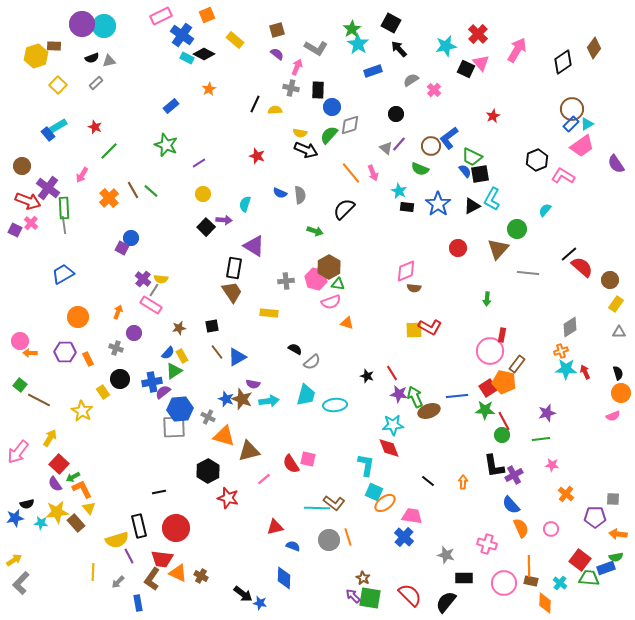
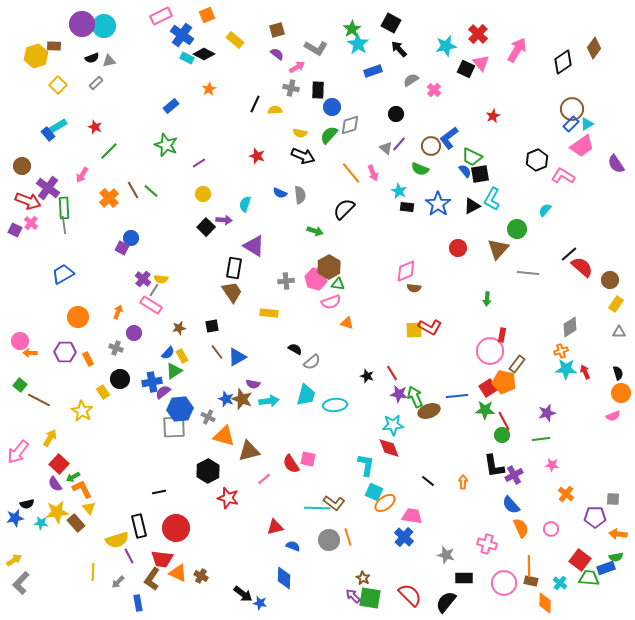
pink arrow at (297, 67): rotated 35 degrees clockwise
black arrow at (306, 150): moved 3 px left, 6 px down
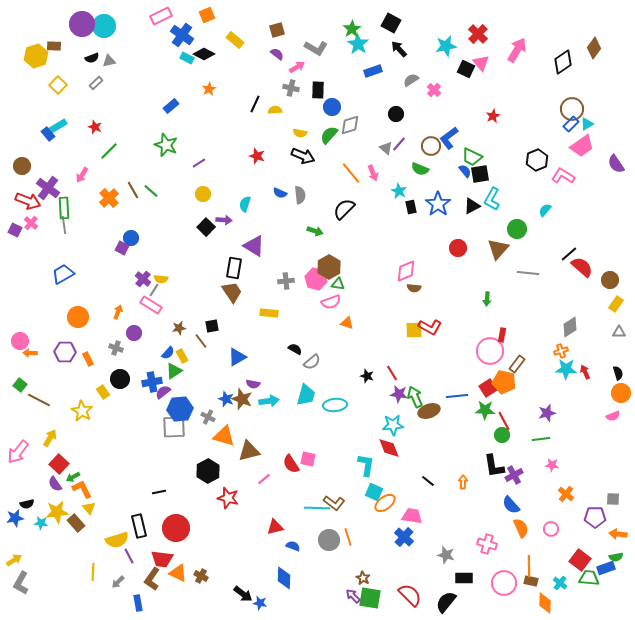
black rectangle at (407, 207): moved 4 px right; rotated 72 degrees clockwise
brown line at (217, 352): moved 16 px left, 11 px up
gray L-shape at (21, 583): rotated 15 degrees counterclockwise
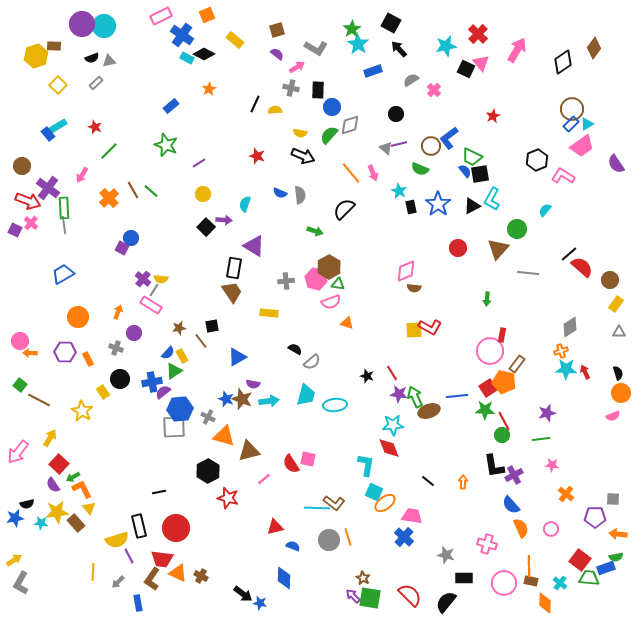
purple line at (399, 144): rotated 35 degrees clockwise
purple semicircle at (55, 484): moved 2 px left, 1 px down
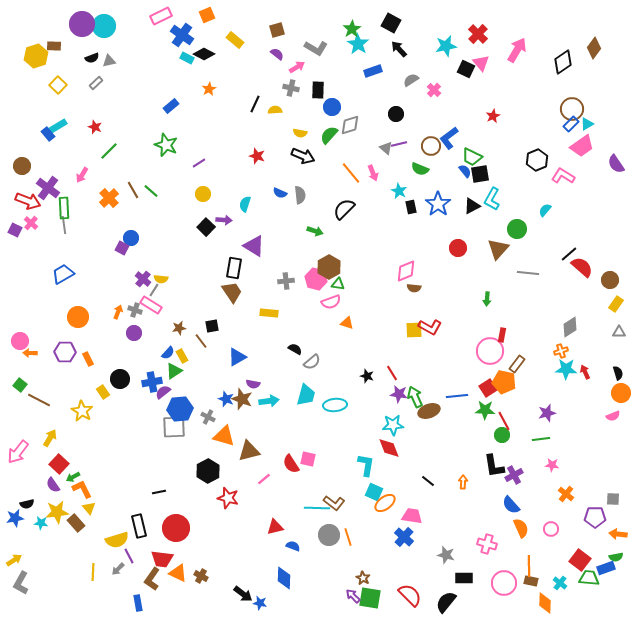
gray cross at (116, 348): moved 19 px right, 38 px up
gray circle at (329, 540): moved 5 px up
gray arrow at (118, 582): moved 13 px up
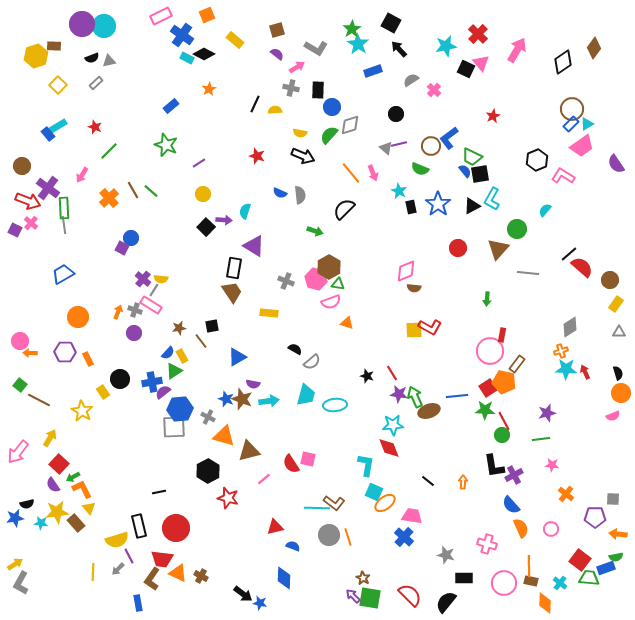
cyan semicircle at (245, 204): moved 7 px down
gray cross at (286, 281): rotated 28 degrees clockwise
yellow arrow at (14, 560): moved 1 px right, 4 px down
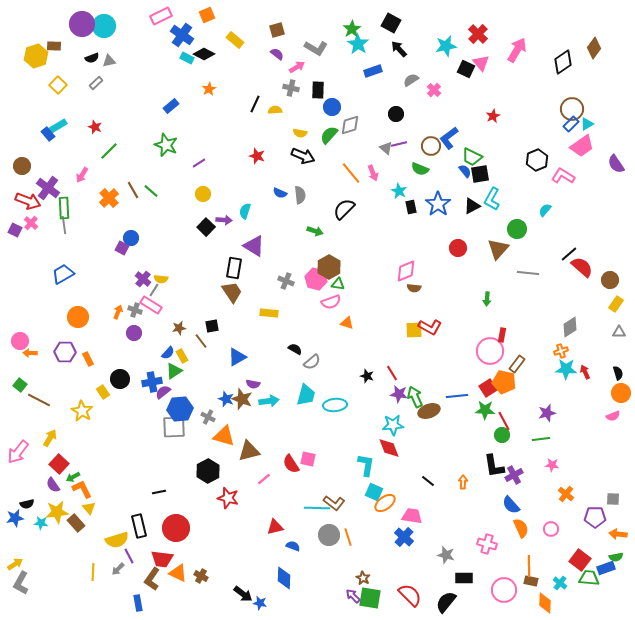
pink circle at (504, 583): moved 7 px down
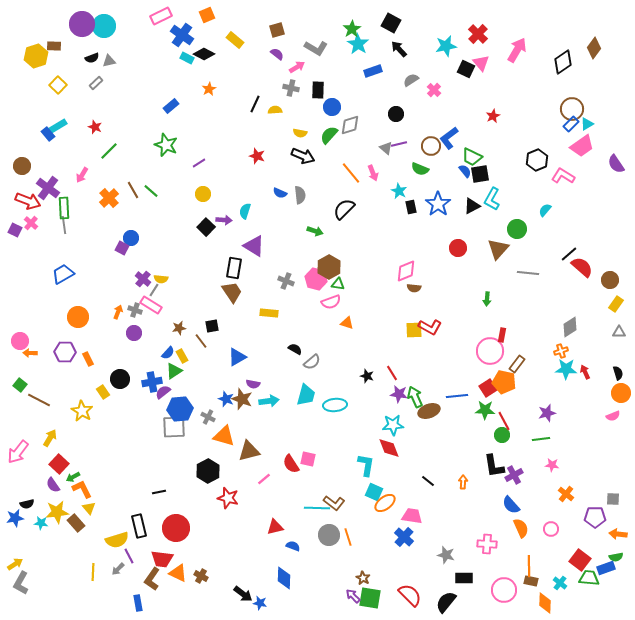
pink cross at (487, 544): rotated 12 degrees counterclockwise
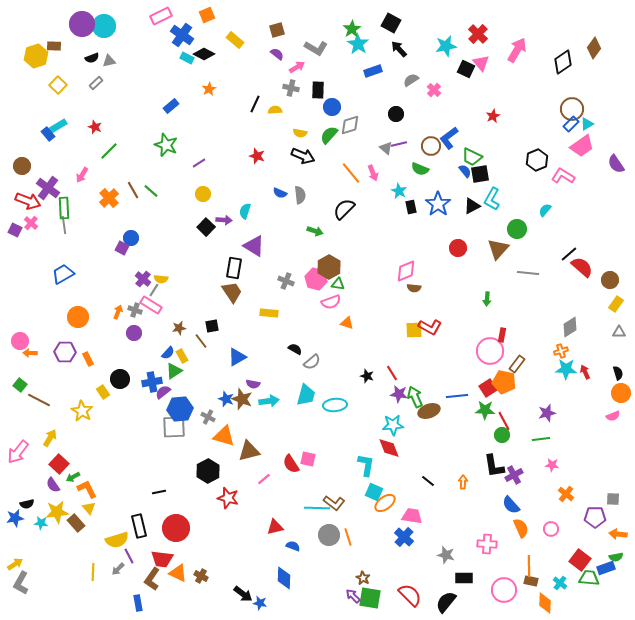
orange L-shape at (82, 489): moved 5 px right
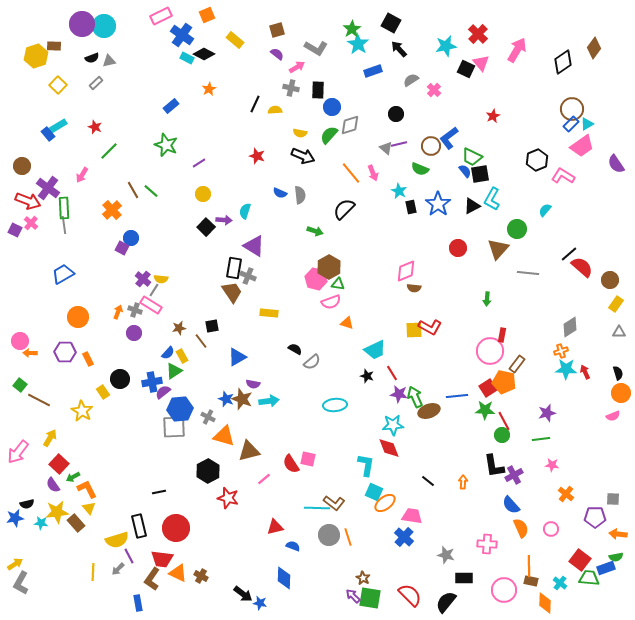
orange cross at (109, 198): moved 3 px right, 12 px down
gray cross at (286, 281): moved 38 px left, 5 px up
cyan trapezoid at (306, 395): moved 69 px right, 45 px up; rotated 50 degrees clockwise
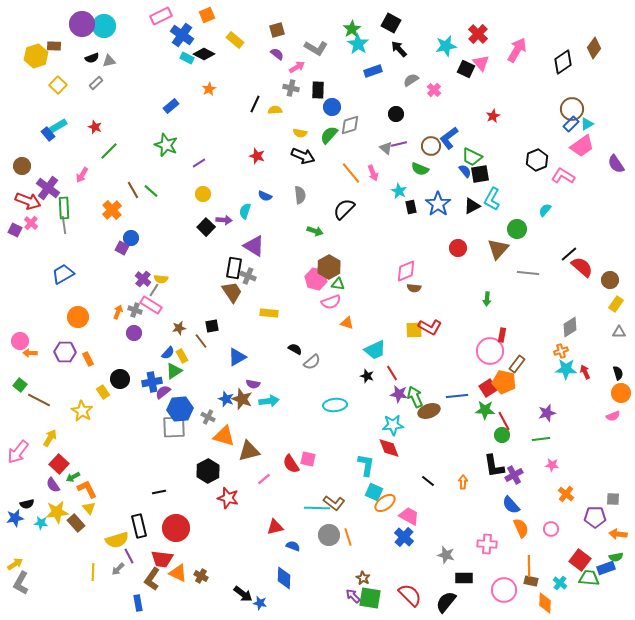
blue semicircle at (280, 193): moved 15 px left, 3 px down
pink trapezoid at (412, 516): moved 3 px left; rotated 20 degrees clockwise
